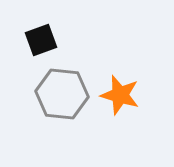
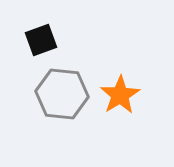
orange star: rotated 24 degrees clockwise
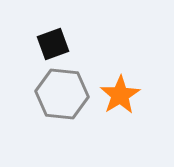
black square: moved 12 px right, 4 px down
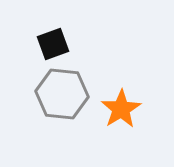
orange star: moved 1 px right, 14 px down
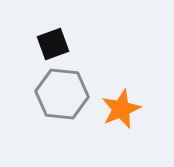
orange star: rotated 9 degrees clockwise
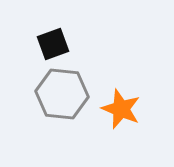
orange star: rotated 27 degrees counterclockwise
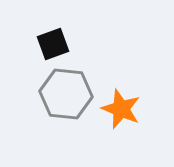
gray hexagon: moved 4 px right
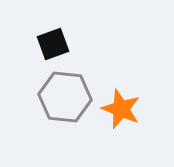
gray hexagon: moved 1 px left, 3 px down
